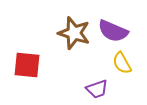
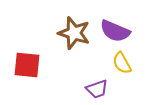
purple semicircle: moved 2 px right
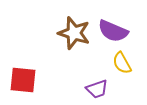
purple semicircle: moved 2 px left
red square: moved 4 px left, 15 px down
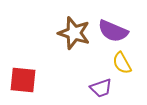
purple trapezoid: moved 4 px right, 1 px up
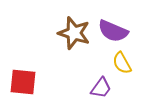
red square: moved 2 px down
purple trapezoid: rotated 35 degrees counterclockwise
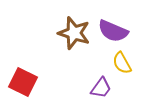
red square: rotated 20 degrees clockwise
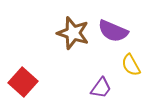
brown star: moved 1 px left
yellow semicircle: moved 9 px right, 2 px down
red square: rotated 16 degrees clockwise
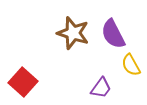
purple semicircle: moved 3 px down; rotated 40 degrees clockwise
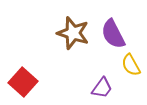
purple trapezoid: moved 1 px right
